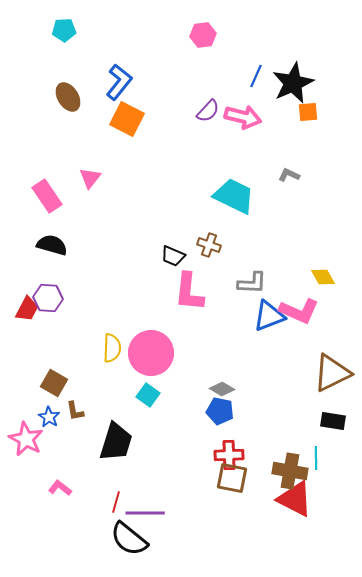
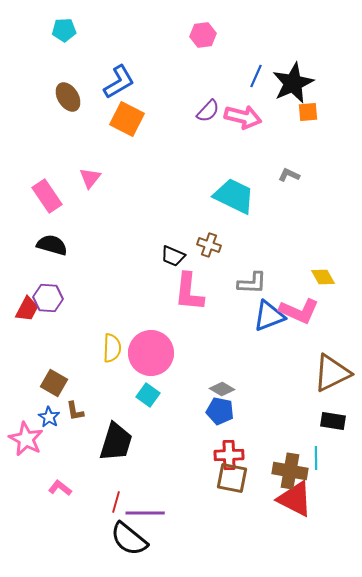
blue L-shape at (119, 82): rotated 21 degrees clockwise
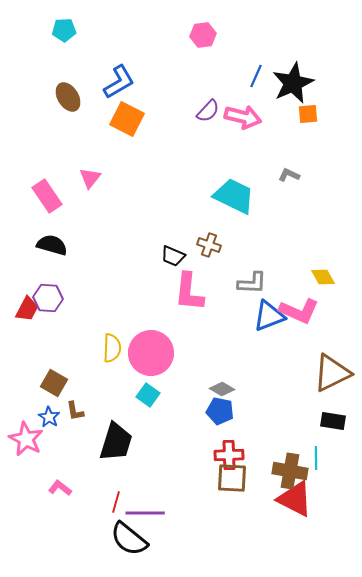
orange square at (308, 112): moved 2 px down
brown square at (232, 478): rotated 8 degrees counterclockwise
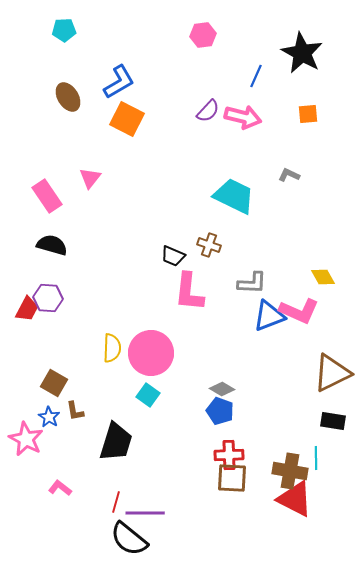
black star at (293, 83): moved 9 px right, 30 px up; rotated 18 degrees counterclockwise
blue pentagon at (220, 411): rotated 8 degrees clockwise
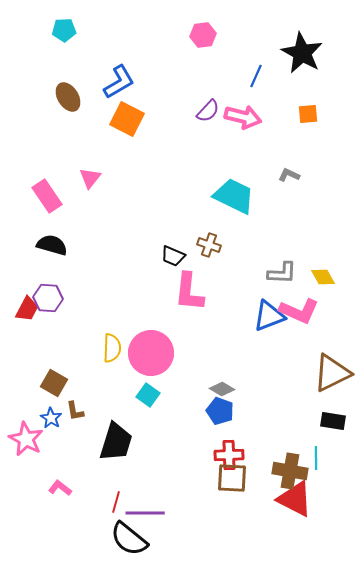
gray L-shape at (252, 283): moved 30 px right, 10 px up
blue star at (49, 417): moved 2 px right, 1 px down
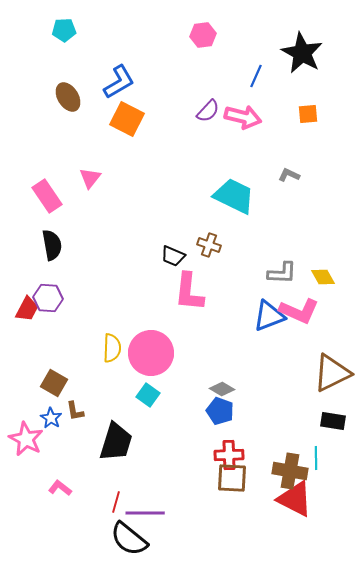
black semicircle at (52, 245): rotated 64 degrees clockwise
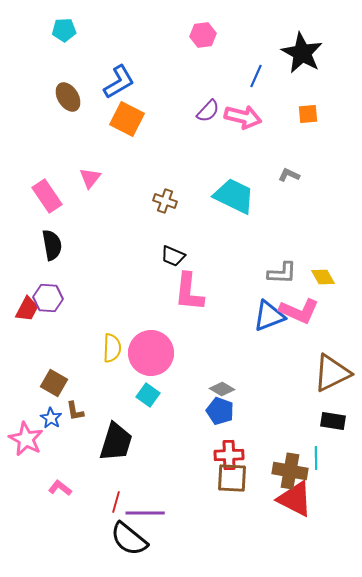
brown cross at (209, 245): moved 44 px left, 44 px up
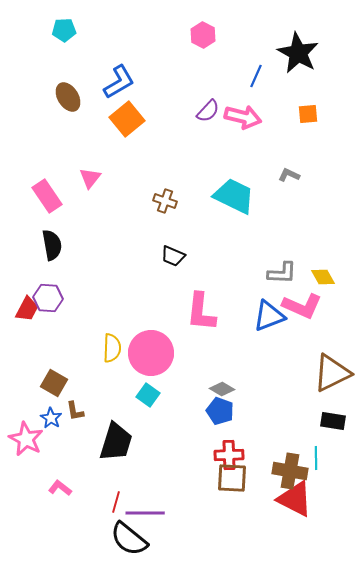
pink hexagon at (203, 35): rotated 25 degrees counterclockwise
black star at (302, 53): moved 4 px left
orange square at (127, 119): rotated 24 degrees clockwise
pink L-shape at (189, 292): moved 12 px right, 20 px down
pink L-shape at (299, 311): moved 3 px right, 5 px up
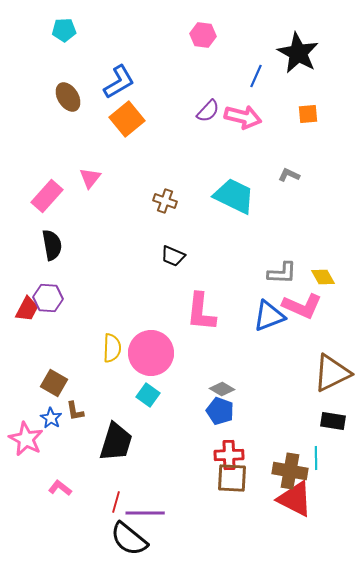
pink hexagon at (203, 35): rotated 20 degrees counterclockwise
pink rectangle at (47, 196): rotated 76 degrees clockwise
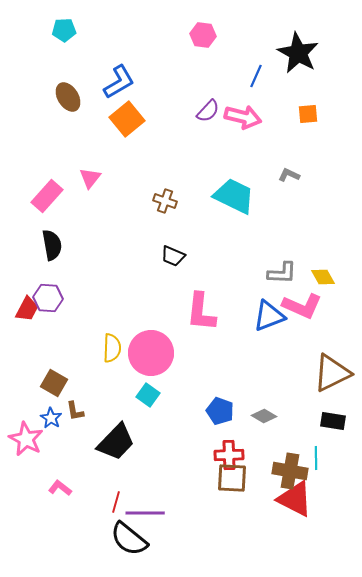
gray diamond at (222, 389): moved 42 px right, 27 px down
black trapezoid at (116, 442): rotated 27 degrees clockwise
